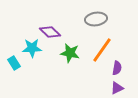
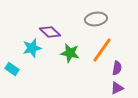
cyan star: rotated 12 degrees counterclockwise
cyan rectangle: moved 2 px left, 6 px down; rotated 24 degrees counterclockwise
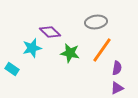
gray ellipse: moved 3 px down
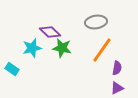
green star: moved 8 px left, 5 px up
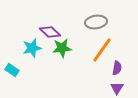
green star: rotated 18 degrees counterclockwise
cyan rectangle: moved 1 px down
purple triangle: rotated 32 degrees counterclockwise
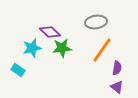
cyan rectangle: moved 6 px right
purple triangle: moved 1 px up; rotated 24 degrees counterclockwise
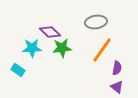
cyan star: rotated 12 degrees clockwise
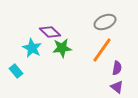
gray ellipse: moved 9 px right; rotated 15 degrees counterclockwise
cyan star: rotated 30 degrees clockwise
cyan rectangle: moved 2 px left, 1 px down; rotated 16 degrees clockwise
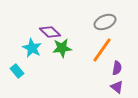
cyan rectangle: moved 1 px right
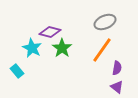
purple diamond: rotated 30 degrees counterclockwise
green star: rotated 30 degrees counterclockwise
